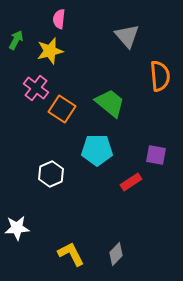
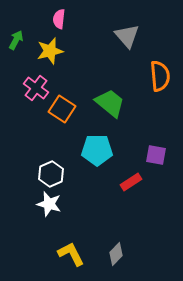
white star: moved 32 px right, 24 px up; rotated 20 degrees clockwise
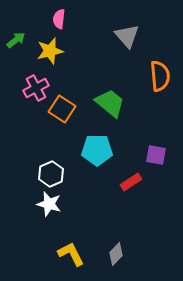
green arrow: rotated 24 degrees clockwise
pink cross: rotated 25 degrees clockwise
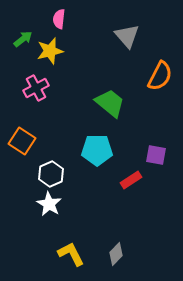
green arrow: moved 7 px right, 1 px up
orange semicircle: rotated 32 degrees clockwise
orange square: moved 40 px left, 32 px down
red rectangle: moved 2 px up
white star: rotated 15 degrees clockwise
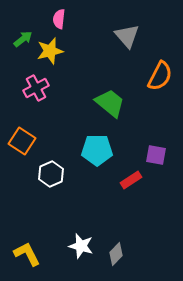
white star: moved 32 px right, 42 px down; rotated 15 degrees counterclockwise
yellow L-shape: moved 44 px left
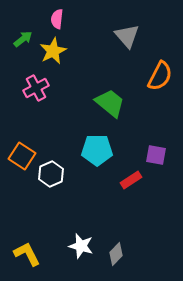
pink semicircle: moved 2 px left
yellow star: moved 3 px right; rotated 12 degrees counterclockwise
orange square: moved 15 px down
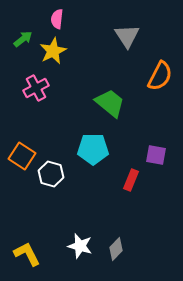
gray triangle: rotated 8 degrees clockwise
cyan pentagon: moved 4 px left, 1 px up
white hexagon: rotated 20 degrees counterclockwise
red rectangle: rotated 35 degrees counterclockwise
white star: moved 1 px left
gray diamond: moved 5 px up
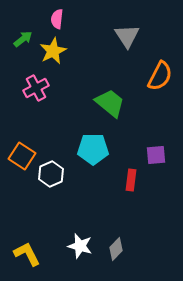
purple square: rotated 15 degrees counterclockwise
white hexagon: rotated 20 degrees clockwise
red rectangle: rotated 15 degrees counterclockwise
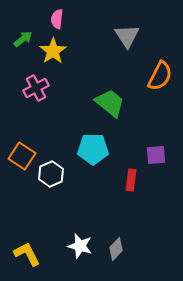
yellow star: rotated 8 degrees counterclockwise
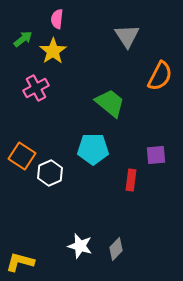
white hexagon: moved 1 px left, 1 px up
yellow L-shape: moved 7 px left, 8 px down; rotated 48 degrees counterclockwise
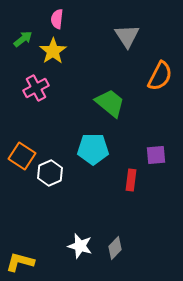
gray diamond: moved 1 px left, 1 px up
